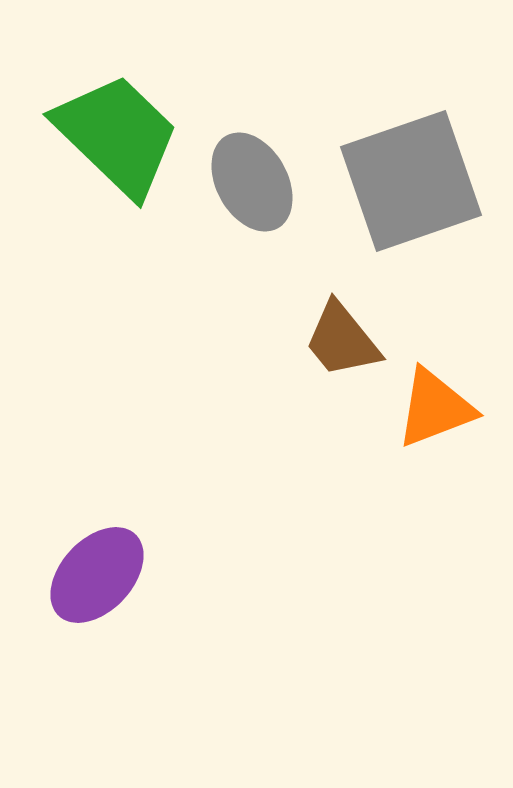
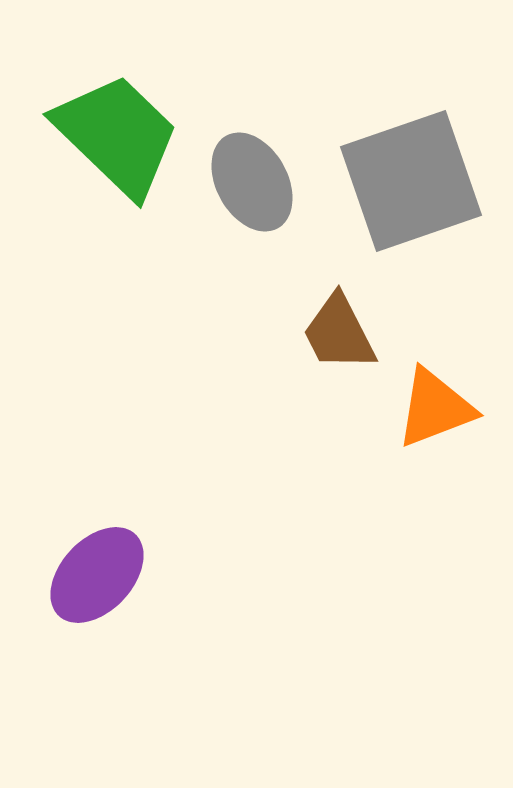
brown trapezoid: moved 3 px left, 7 px up; rotated 12 degrees clockwise
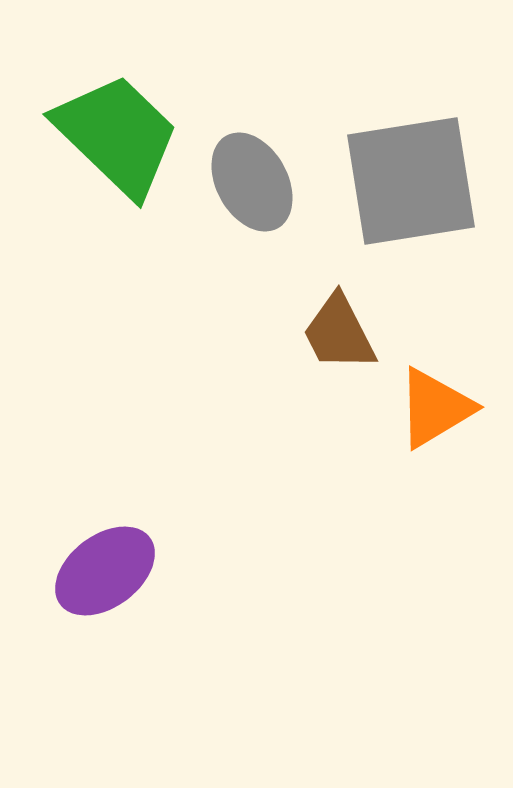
gray square: rotated 10 degrees clockwise
orange triangle: rotated 10 degrees counterclockwise
purple ellipse: moved 8 px right, 4 px up; rotated 10 degrees clockwise
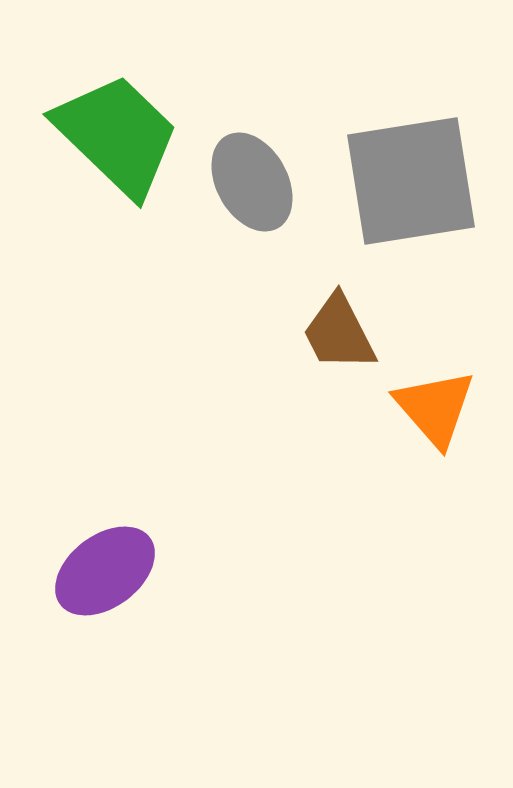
orange triangle: rotated 40 degrees counterclockwise
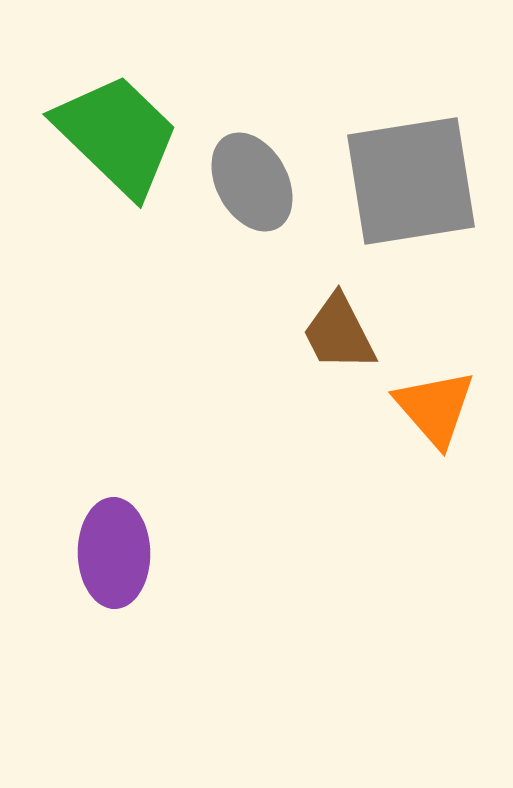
purple ellipse: moved 9 px right, 18 px up; rotated 54 degrees counterclockwise
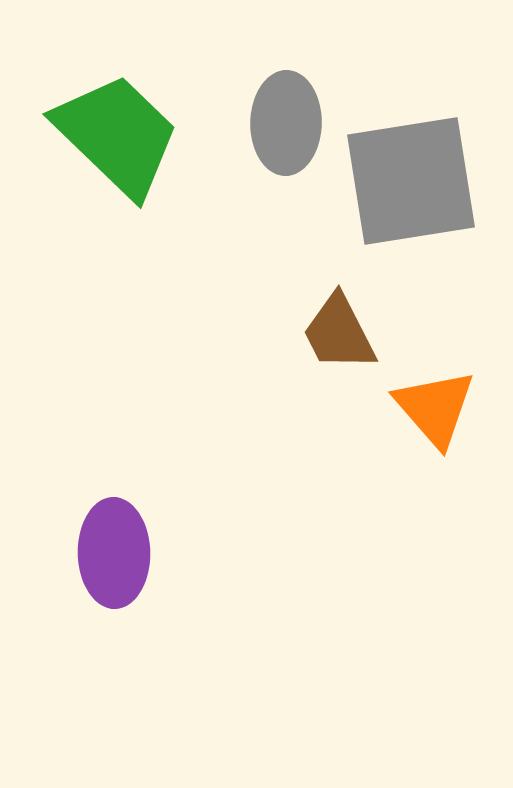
gray ellipse: moved 34 px right, 59 px up; rotated 30 degrees clockwise
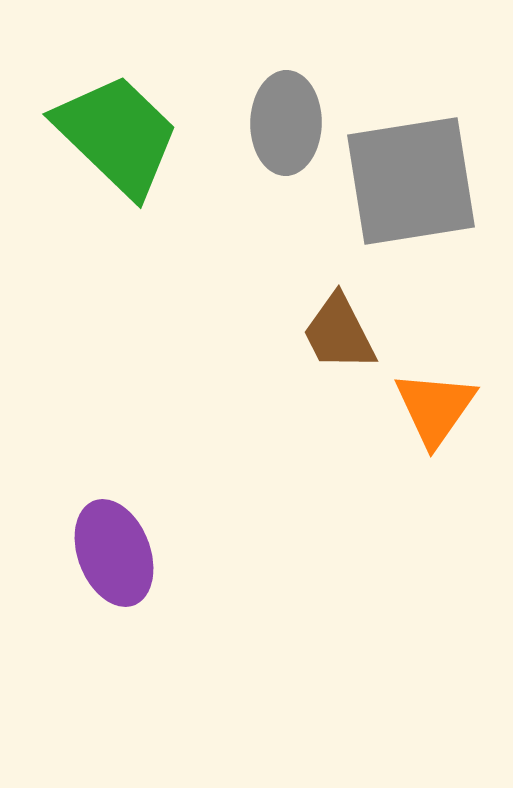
orange triangle: rotated 16 degrees clockwise
purple ellipse: rotated 20 degrees counterclockwise
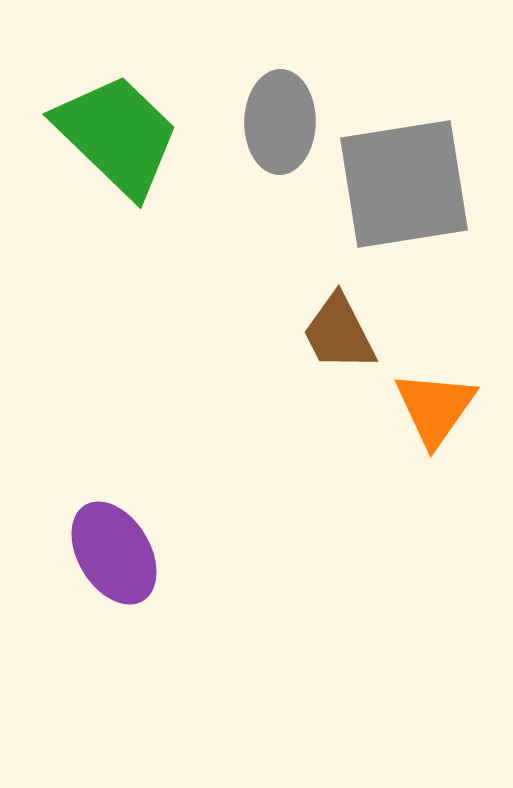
gray ellipse: moved 6 px left, 1 px up
gray square: moved 7 px left, 3 px down
purple ellipse: rotated 10 degrees counterclockwise
